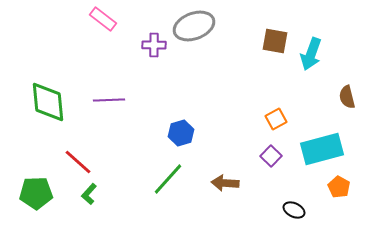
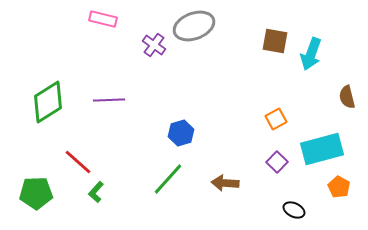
pink rectangle: rotated 24 degrees counterclockwise
purple cross: rotated 35 degrees clockwise
green diamond: rotated 63 degrees clockwise
purple square: moved 6 px right, 6 px down
green L-shape: moved 7 px right, 2 px up
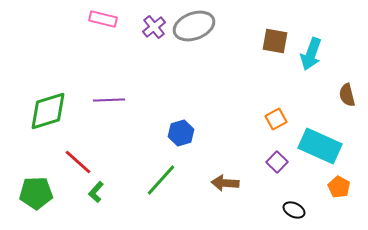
purple cross: moved 18 px up; rotated 15 degrees clockwise
brown semicircle: moved 2 px up
green diamond: moved 9 px down; rotated 15 degrees clockwise
cyan rectangle: moved 2 px left, 3 px up; rotated 39 degrees clockwise
green line: moved 7 px left, 1 px down
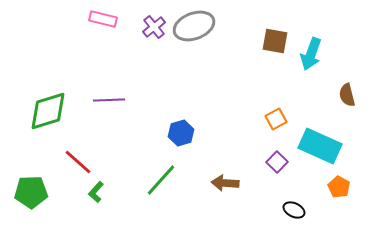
green pentagon: moved 5 px left, 1 px up
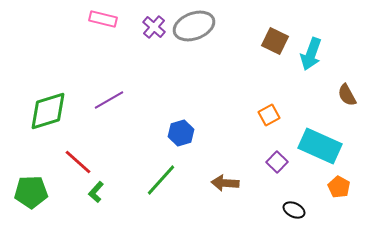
purple cross: rotated 10 degrees counterclockwise
brown square: rotated 16 degrees clockwise
brown semicircle: rotated 15 degrees counterclockwise
purple line: rotated 28 degrees counterclockwise
orange square: moved 7 px left, 4 px up
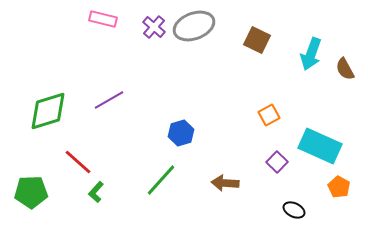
brown square: moved 18 px left, 1 px up
brown semicircle: moved 2 px left, 26 px up
